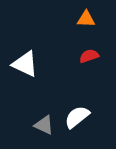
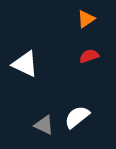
orange triangle: rotated 36 degrees counterclockwise
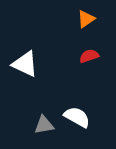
white semicircle: rotated 68 degrees clockwise
gray triangle: rotated 35 degrees counterclockwise
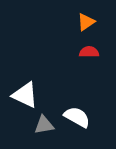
orange triangle: moved 3 px down
red semicircle: moved 4 px up; rotated 18 degrees clockwise
white triangle: moved 31 px down
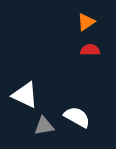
red semicircle: moved 1 px right, 2 px up
gray triangle: moved 1 px down
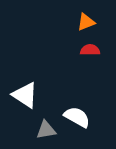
orange triangle: rotated 12 degrees clockwise
white triangle: rotated 8 degrees clockwise
gray triangle: moved 2 px right, 4 px down
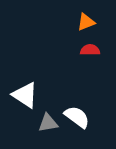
white semicircle: rotated 8 degrees clockwise
gray triangle: moved 2 px right, 7 px up
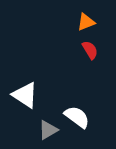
red semicircle: rotated 60 degrees clockwise
gray triangle: moved 7 px down; rotated 20 degrees counterclockwise
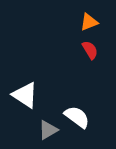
orange triangle: moved 3 px right
